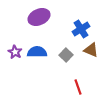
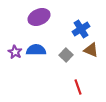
blue semicircle: moved 1 px left, 2 px up
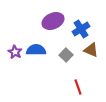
purple ellipse: moved 14 px right, 4 px down
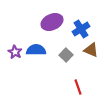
purple ellipse: moved 1 px left, 1 px down
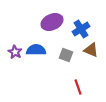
gray square: rotated 24 degrees counterclockwise
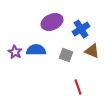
brown triangle: moved 1 px right, 1 px down
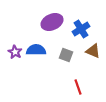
brown triangle: moved 1 px right
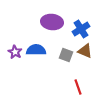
purple ellipse: rotated 30 degrees clockwise
brown triangle: moved 8 px left
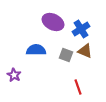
purple ellipse: moved 1 px right; rotated 20 degrees clockwise
purple star: moved 1 px left, 23 px down
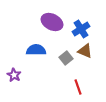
purple ellipse: moved 1 px left
gray square: moved 3 px down; rotated 32 degrees clockwise
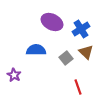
brown triangle: moved 1 px right, 1 px down; rotated 21 degrees clockwise
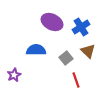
blue cross: moved 2 px up
brown triangle: moved 2 px right, 1 px up
purple star: rotated 16 degrees clockwise
red line: moved 2 px left, 7 px up
